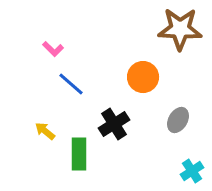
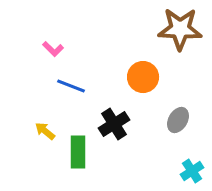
blue line: moved 2 px down; rotated 20 degrees counterclockwise
green rectangle: moved 1 px left, 2 px up
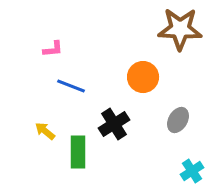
pink L-shape: rotated 50 degrees counterclockwise
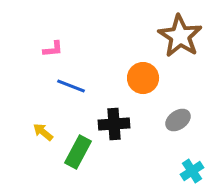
brown star: moved 7 px down; rotated 30 degrees clockwise
orange circle: moved 1 px down
gray ellipse: rotated 25 degrees clockwise
black cross: rotated 28 degrees clockwise
yellow arrow: moved 2 px left, 1 px down
green rectangle: rotated 28 degrees clockwise
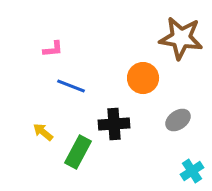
brown star: moved 1 px right, 2 px down; rotated 24 degrees counterclockwise
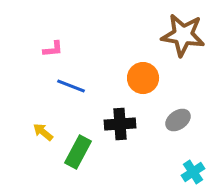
brown star: moved 2 px right, 3 px up
black cross: moved 6 px right
cyan cross: moved 1 px right, 1 px down
